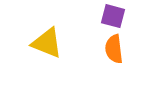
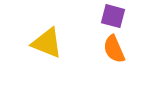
orange semicircle: rotated 16 degrees counterclockwise
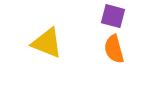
orange semicircle: rotated 8 degrees clockwise
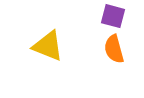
yellow triangle: moved 1 px right, 3 px down
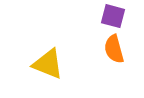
yellow triangle: moved 18 px down
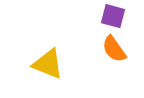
orange semicircle: rotated 20 degrees counterclockwise
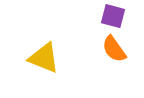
yellow triangle: moved 4 px left, 6 px up
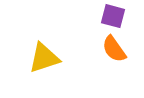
yellow triangle: rotated 40 degrees counterclockwise
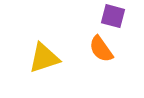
orange semicircle: moved 13 px left
